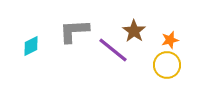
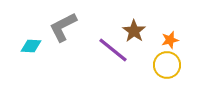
gray L-shape: moved 11 px left, 4 px up; rotated 24 degrees counterclockwise
cyan diamond: rotated 30 degrees clockwise
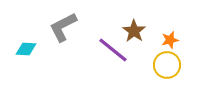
cyan diamond: moved 5 px left, 3 px down
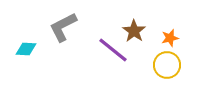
orange star: moved 2 px up
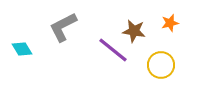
brown star: rotated 25 degrees counterclockwise
orange star: moved 15 px up
cyan diamond: moved 4 px left; rotated 55 degrees clockwise
yellow circle: moved 6 px left
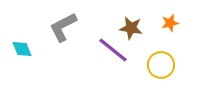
brown star: moved 3 px left, 3 px up
cyan diamond: rotated 10 degrees clockwise
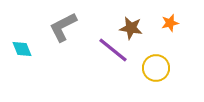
yellow circle: moved 5 px left, 3 px down
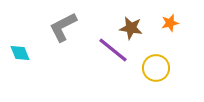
cyan diamond: moved 2 px left, 4 px down
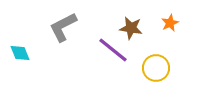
orange star: rotated 12 degrees counterclockwise
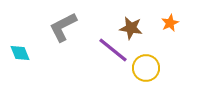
yellow circle: moved 10 px left
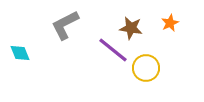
gray L-shape: moved 2 px right, 2 px up
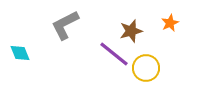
brown star: moved 3 px down; rotated 25 degrees counterclockwise
purple line: moved 1 px right, 4 px down
